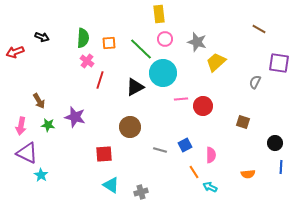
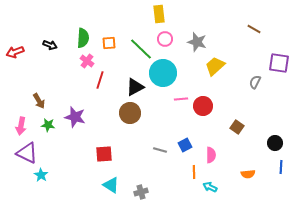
brown line: moved 5 px left
black arrow: moved 8 px right, 8 px down
yellow trapezoid: moved 1 px left, 4 px down
brown square: moved 6 px left, 5 px down; rotated 16 degrees clockwise
brown circle: moved 14 px up
orange line: rotated 32 degrees clockwise
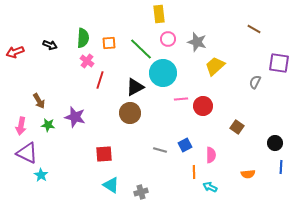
pink circle: moved 3 px right
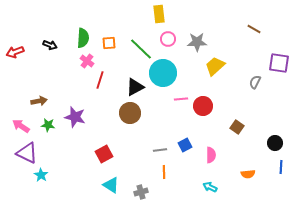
gray star: rotated 18 degrees counterclockwise
brown arrow: rotated 70 degrees counterclockwise
pink arrow: rotated 114 degrees clockwise
gray line: rotated 24 degrees counterclockwise
red square: rotated 24 degrees counterclockwise
orange line: moved 30 px left
